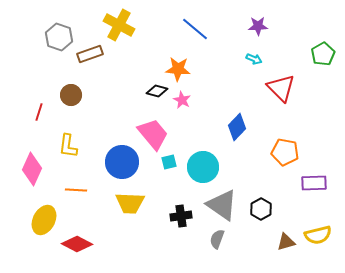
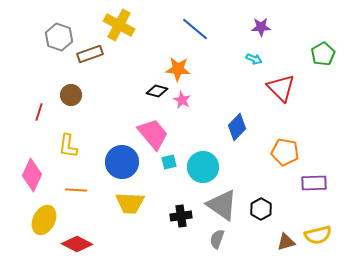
purple star: moved 3 px right, 1 px down
pink diamond: moved 6 px down
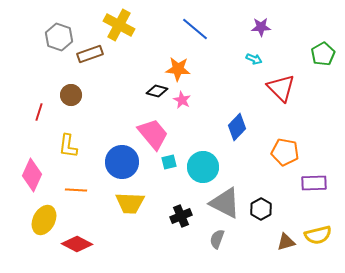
gray triangle: moved 3 px right, 2 px up; rotated 8 degrees counterclockwise
black cross: rotated 15 degrees counterclockwise
